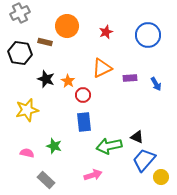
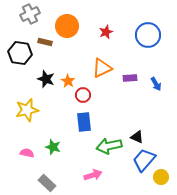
gray cross: moved 10 px right, 1 px down
green star: moved 1 px left, 1 px down
gray rectangle: moved 1 px right, 3 px down
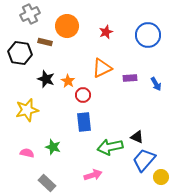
green arrow: moved 1 px right, 1 px down
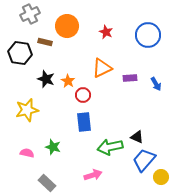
red star: rotated 24 degrees counterclockwise
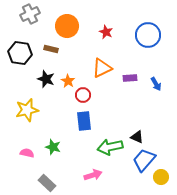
brown rectangle: moved 6 px right, 7 px down
blue rectangle: moved 1 px up
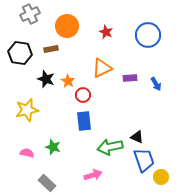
brown rectangle: rotated 24 degrees counterclockwise
blue trapezoid: rotated 120 degrees clockwise
